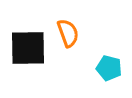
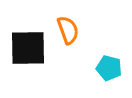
orange semicircle: moved 3 px up
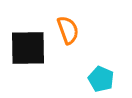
cyan pentagon: moved 8 px left, 11 px down; rotated 10 degrees clockwise
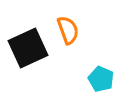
black square: rotated 24 degrees counterclockwise
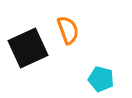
cyan pentagon: rotated 10 degrees counterclockwise
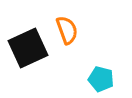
orange semicircle: moved 1 px left
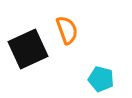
black square: moved 1 px down
